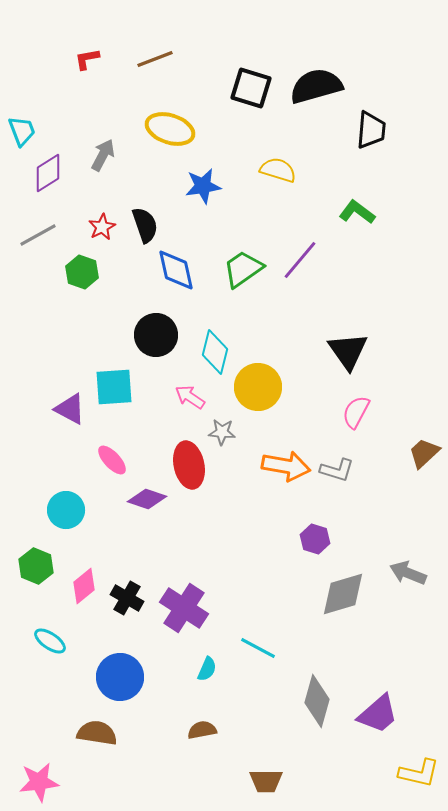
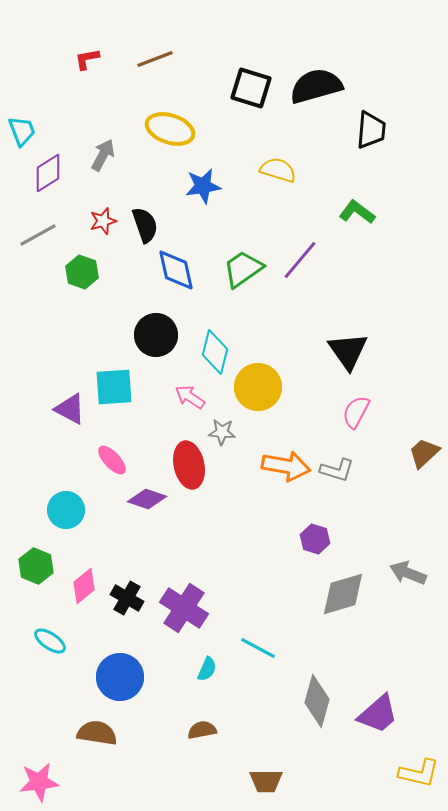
red star at (102, 227): moved 1 px right, 6 px up; rotated 12 degrees clockwise
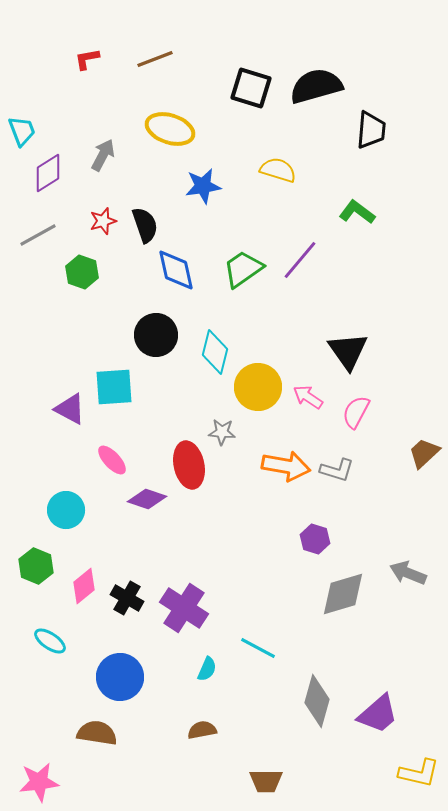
pink arrow at (190, 397): moved 118 px right
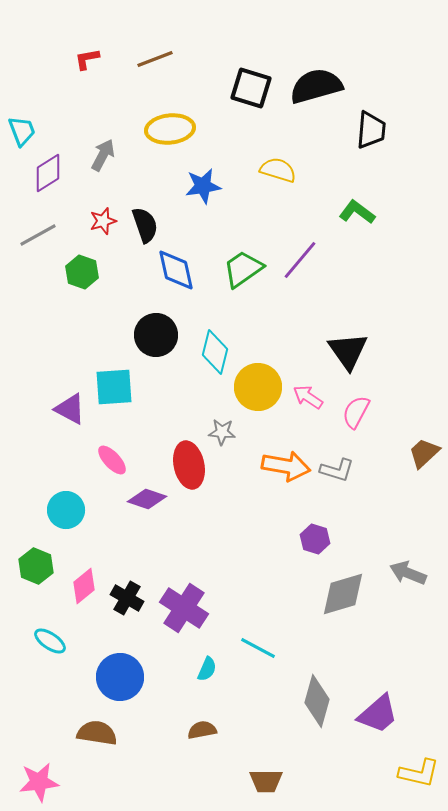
yellow ellipse at (170, 129): rotated 24 degrees counterclockwise
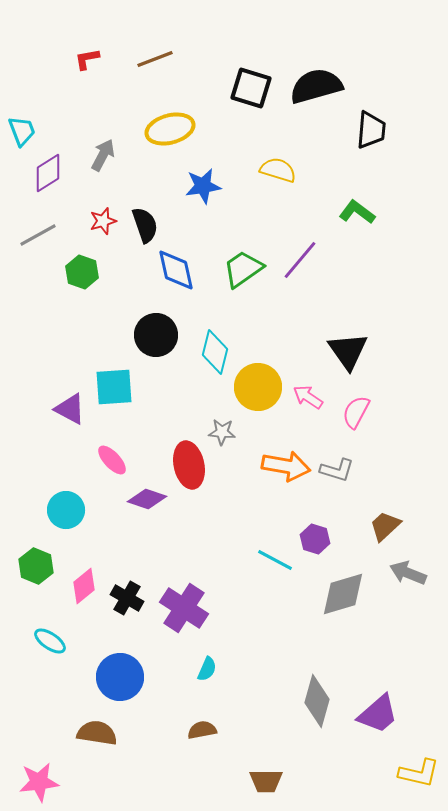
yellow ellipse at (170, 129): rotated 9 degrees counterclockwise
brown trapezoid at (424, 453): moved 39 px left, 73 px down
cyan line at (258, 648): moved 17 px right, 88 px up
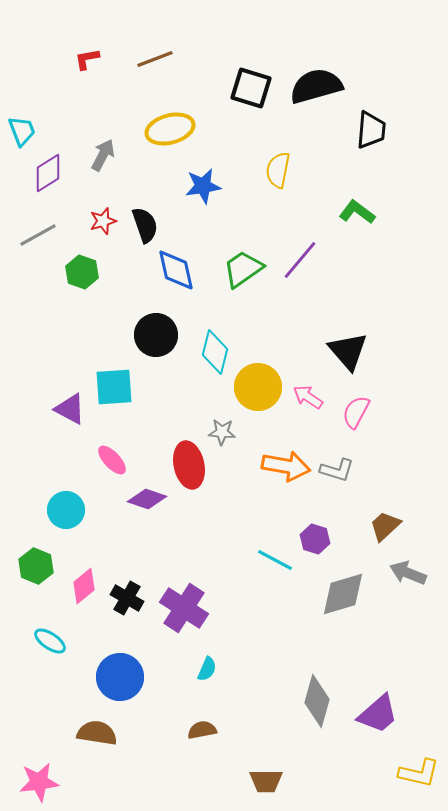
yellow semicircle at (278, 170): rotated 96 degrees counterclockwise
black triangle at (348, 351): rotated 6 degrees counterclockwise
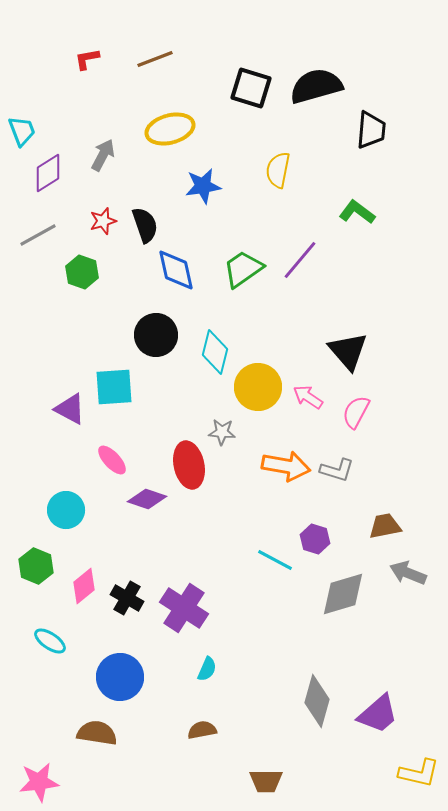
brown trapezoid at (385, 526): rotated 32 degrees clockwise
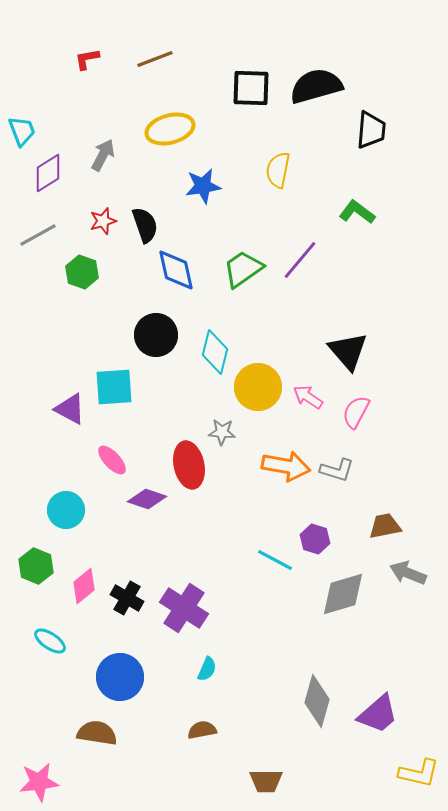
black square at (251, 88): rotated 15 degrees counterclockwise
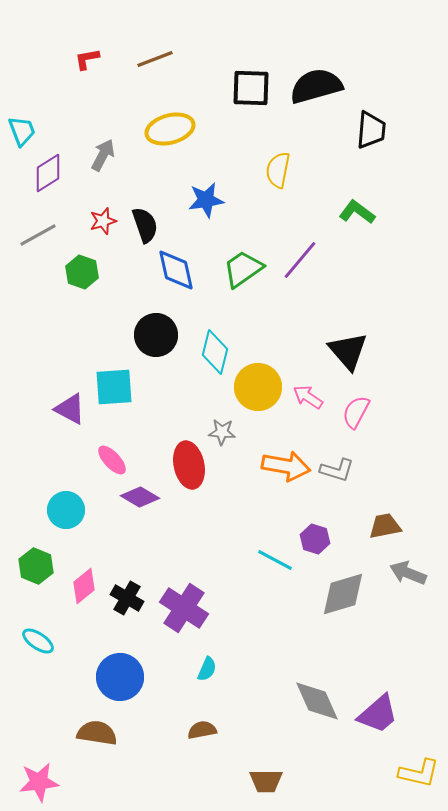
blue star at (203, 186): moved 3 px right, 14 px down
purple diamond at (147, 499): moved 7 px left, 2 px up; rotated 12 degrees clockwise
cyan ellipse at (50, 641): moved 12 px left
gray diamond at (317, 701): rotated 39 degrees counterclockwise
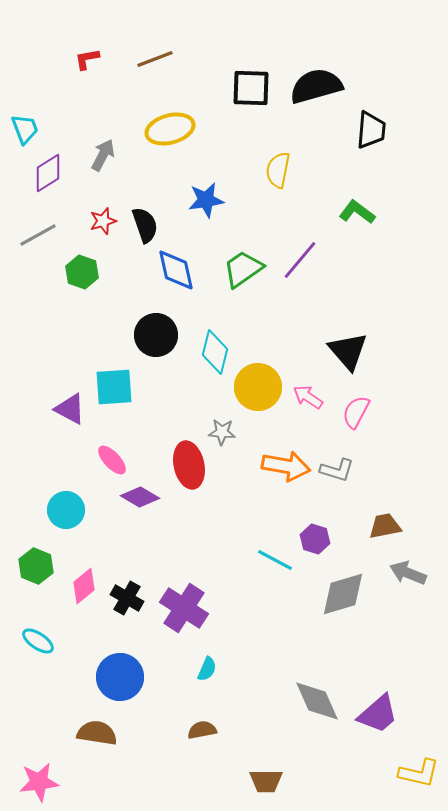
cyan trapezoid at (22, 131): moved 3 px right, 2 px up
